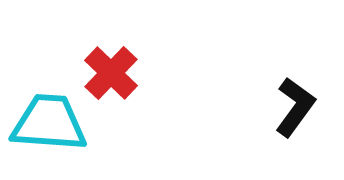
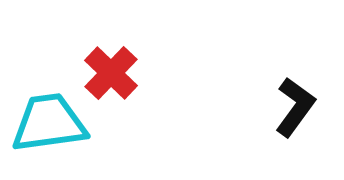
cyan trapezoid: rotated 12 degrees counterclockwise
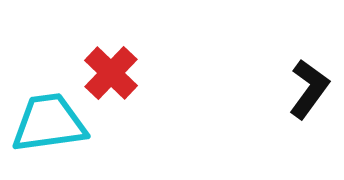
black L-shape: moved 14 px right, 18 px up
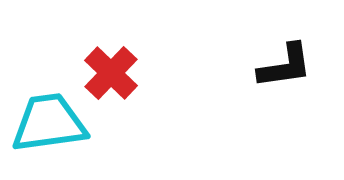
black L-shape: moved 24 px left, 23 px up; rotated 46 degrees clockwise
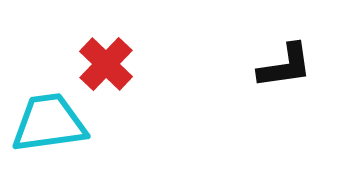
red cross: moved 5 px left, 9 px up
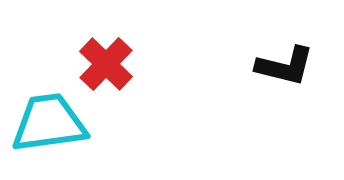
black L-shape: rotated 22 degrees clockwise
